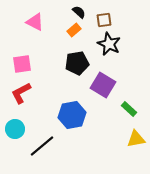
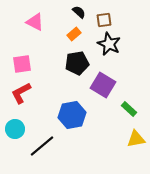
orange rectangle: moved 4 px down
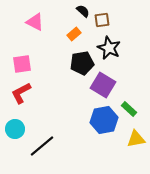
black semicircle: moved 4 px right, 1 px up
brown square: moved 2 px left
black star: moved 4 px down
black pentagon: moved 5 px right
blue hexagon: moved 32 px right, 5 px down
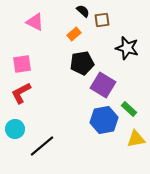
black star: moved 18 px right; rotated 10 degrees counterclockwise
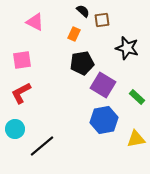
orange rectangle: rotated 24 degrees counterclockwise
pink square: moved 4 px up
green rectangle: moved 8 px right, 12 px up
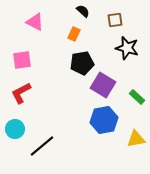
brown square: moved 13 px right
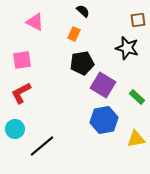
brown square: moved 23 px right
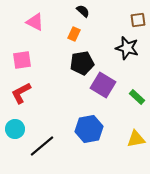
blue hexagon: moved 15 px left, 9 px down
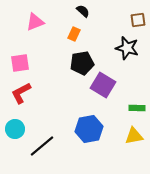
pink triangle: rotated 48 degrees counterclockwise
pink square: moved 2 px left, 3 px down
green rectangle: moved 11 px down; rotated 42 degrees counterclockwise
yellow triangle: moved 2 px left, 3 px up
